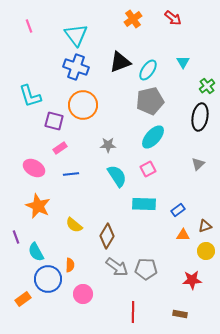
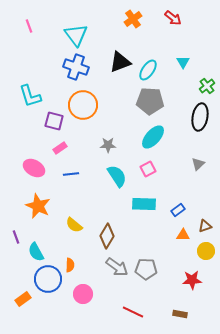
gray pentagon at (150, 101): rotated 16 degrees clockwise
red line at (133, 312): rotated 65 degrees counterclockwise
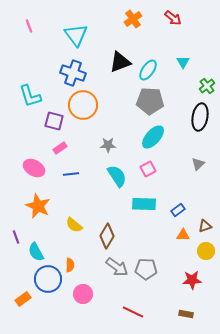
blue cross at (76, 67): moved 3 px left, 6 px down
brown rectangle at (180, 314): moved 6 px right
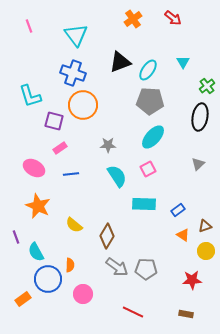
orange triangle at (183, 235): rotated 32 degrees clockwise
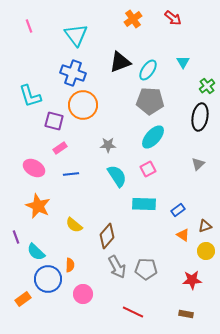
brown diamond at (107, 236): rotated 10 degrees clockwise
cyan semicircle at (36, 252): rotated 18 degrees counterclockwise
gray arrow at (117, 267): rotated 25 degrees clockwise
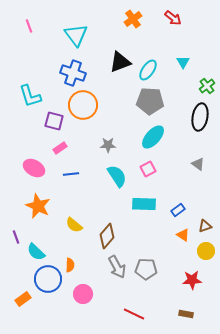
gray triangle at (198, 164): rotated 40 degrees counterclockwise
red line at (133, 312): moved 1 px right, 2 px down
